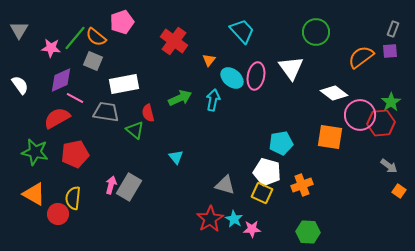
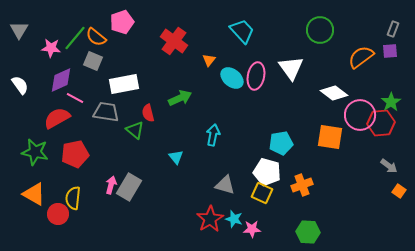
green circle at (316, 32): moved 4 px right, 2 px up
cyan arrow at (213, 100): moved 35 px down
cyan star at (234, 219): rotated 12 degrees counterclockwise
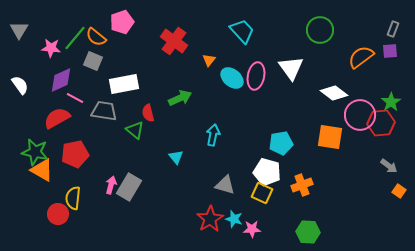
gray trapezoid at (106, 112): moved 2 px left, 1 px up
orange triangle at (34, 194): moved 8 px right, 24 px up
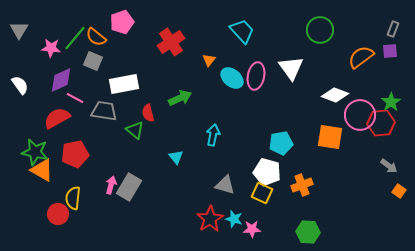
red cross at (174, 41): moved 3 px left, 1 px down; rotated 20 degrees clockwise
white diamond at (334, 93): moved 1 px right, 2 px down; rotated 16 degrees counterclockwise
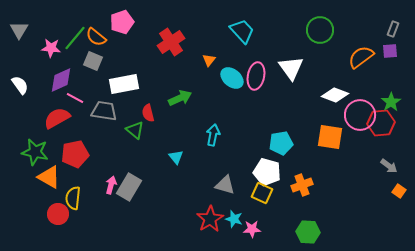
orange triangle at (42, 170): moved 7 px right, 7 px down
